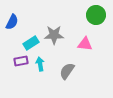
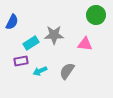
cyan arrow: moved 7 px down; rotated 104 degrees counterclockwise
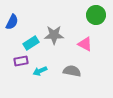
pink triangle: rotated 21 degrees clockwise
gray semicircle: moved 5 px right; rotated 66 degrees clockwise
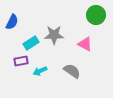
gray semicircle: rotated 24 degrees clockwise
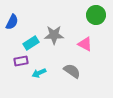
cyan arrow: moved 1 px left, 2 px down
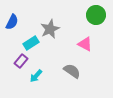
gray star: moved 4 px left, 6 px up; rotated 24 degrees counterclockwise
purple rectangle: rotated 40 degrees counterclockwise
cyan arrow: moved 3 px left, 3 px down; rotated 24 degrees counterclockwise
